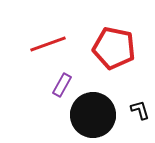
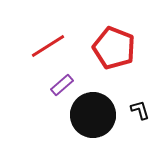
red line: moved 2 px down; rotated 12 degrees counterclockwise
red pentagon: rotated 9 degrees clockwise
purple rectangle: rotated 20 degrees clockwise
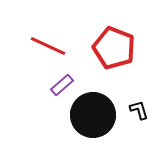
red line: rotated 57 degrees clockwise
black L-shape: moved 1 px left
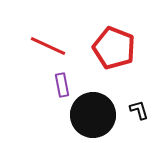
purple rectangle: rotated 60 degrees counterclockwise
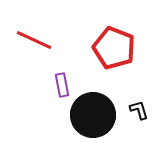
red line: moved 14 px left, 6 px up
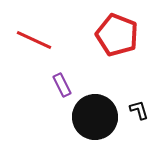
red pentagon: moved 3 px right, 13 px up
purple rectangle: rotated 15 degrees counterclockwise
black circle: moved 2 px right, 2 px down
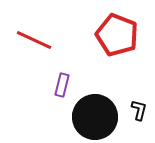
purple rectangle: rotated 40 degrees clockwise
black L-shape: rotated 30 degrees clockwise
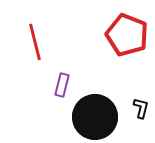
red pentagon: moved 10 px right
red line: moved 1 px right, 2 px down; rotated 51 degrees clockwise
black L-shape: moved 2 px right, 2 px up
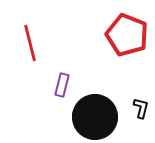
red line: moved 5 px left, 1 px down
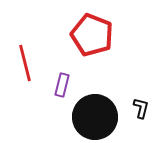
red pentagon: moved 35 px left
red line: moved 5 px left, 20 px down
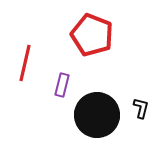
red line: rotated 27 degrees clockwise
black circle: moved 2 px right, 2 px up
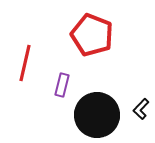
black L-shape: moved 1 px down; rotated 150 degrees counterclockwise
